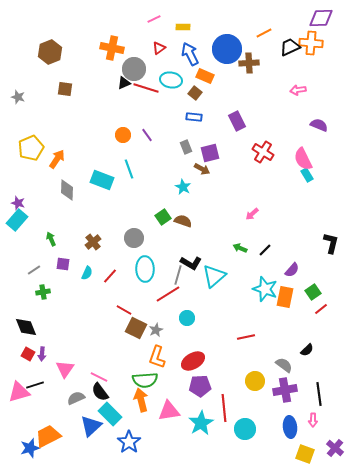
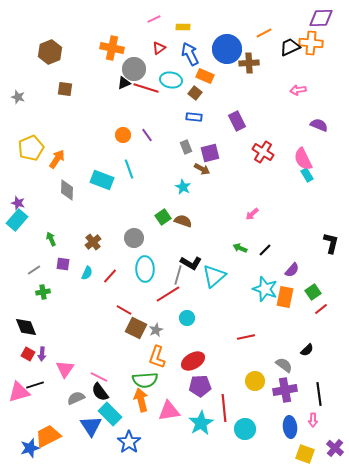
blue triangle at (91, 426): rotated 20 degrees counterclockwise
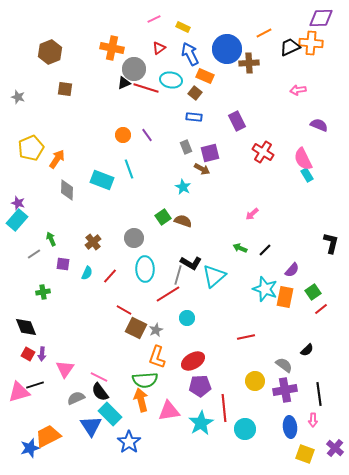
yellow rectangle at (183, 27): rotated 24 degrees clockwise
gray line at (34, 270): moved 16 px up
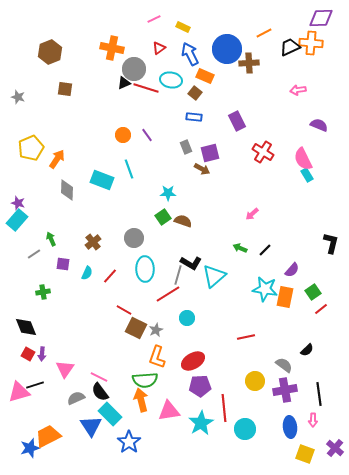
cyan star at (183, 187): moved 15 px left, 6 px down; rotated 28 degrees counterclockwise
cyan star at (265, 289): rotated 10 degrees counterclockwise
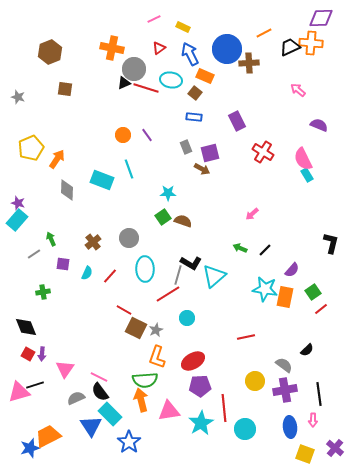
pink arrow at (298, 90): rotated 49 degrees clockwise
gray circle at (134, 238): moved 5 px left
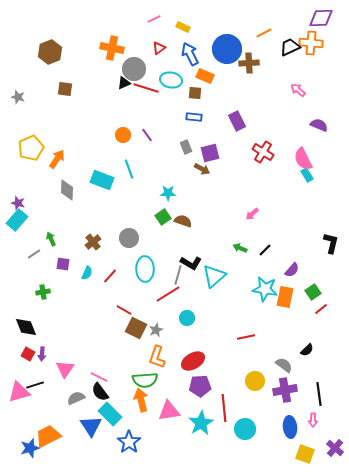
brown square at (195, 93): rotated 32 degrees counterclockwise
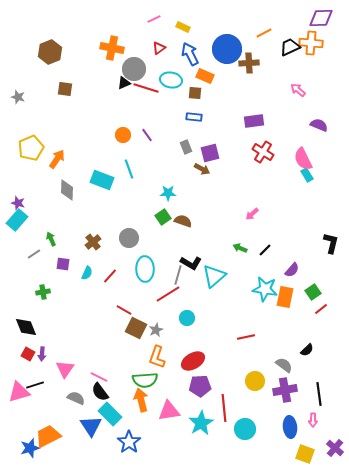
purple rectangle at (237, 121): moved 17 px right; rotated 72 degrees counterclockwise
gray semicircle at (76, 398): rotated 48 degrees clockwise
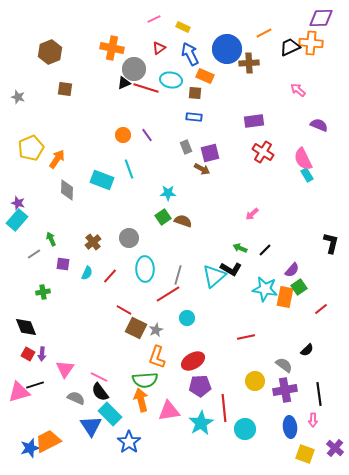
black L-shape at (191, 263): moved 40 px right, 6 px down
green square at (313, 292): moved 14 px left, 5 px up
orange trapezoid at (48, 436): moved 5 px down
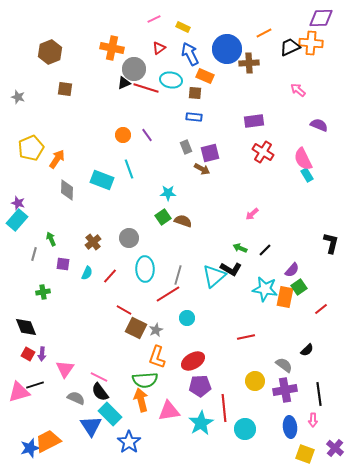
gray line at (34, 254): rotated 40 degrees counterclockwise
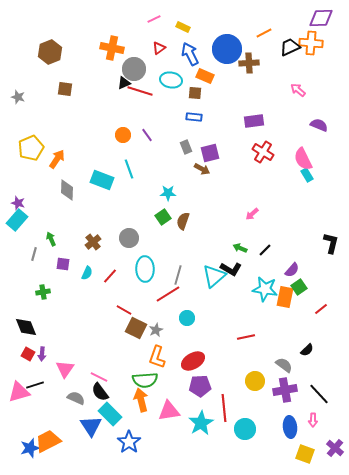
red line at (146, 88): moved 6 px left, 3 px down
brown semicircle at (183, 221): rotated 90 degrees counterclockwise
black line at (319, 394): rotated 35 degrees counterclockwise
